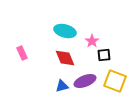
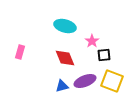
cyan ellipse: moved 5 px up
pink rectangle: moved 2 px left, 1 px up; rotated 40 degrees clockwise
yellow square: moved 3 px left
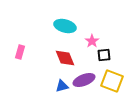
purple ellipse: moved 1 px left, 1 px up
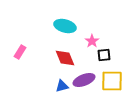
pink rectangle: rotated 16 degrees clockwise
yellow square: rotated 20 degrees counterclockwise
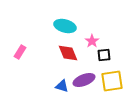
red diamond: moved 3 px right, 5 px up
yellow square: rotated 10 degrees counterclockwise
blue triangle: rotated 32 degrees clockwise
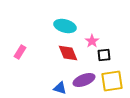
blue triangle: moved 2 px left, 2 px down
